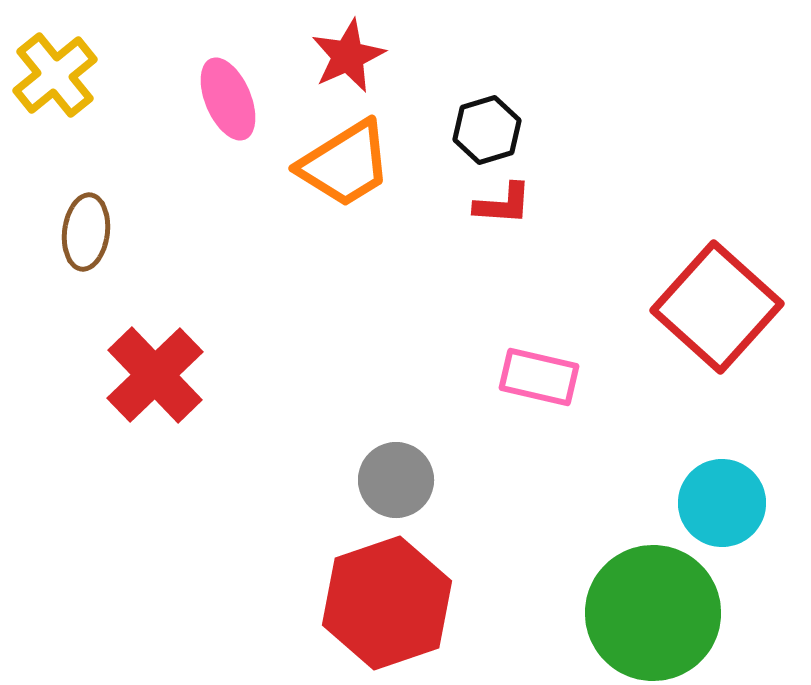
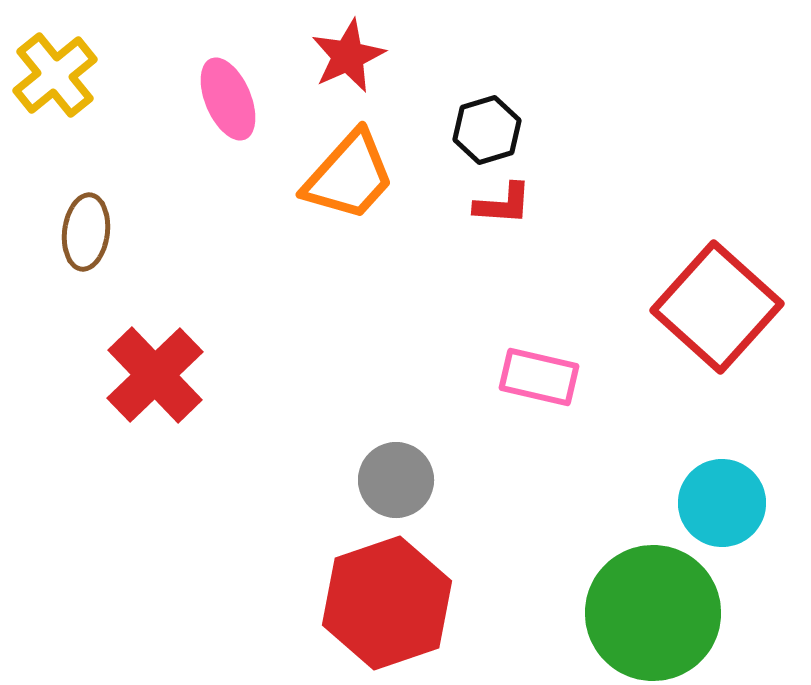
orange trapezoid: moved 4 px right, 12 px down; rotated 16 degrees counterclockwise
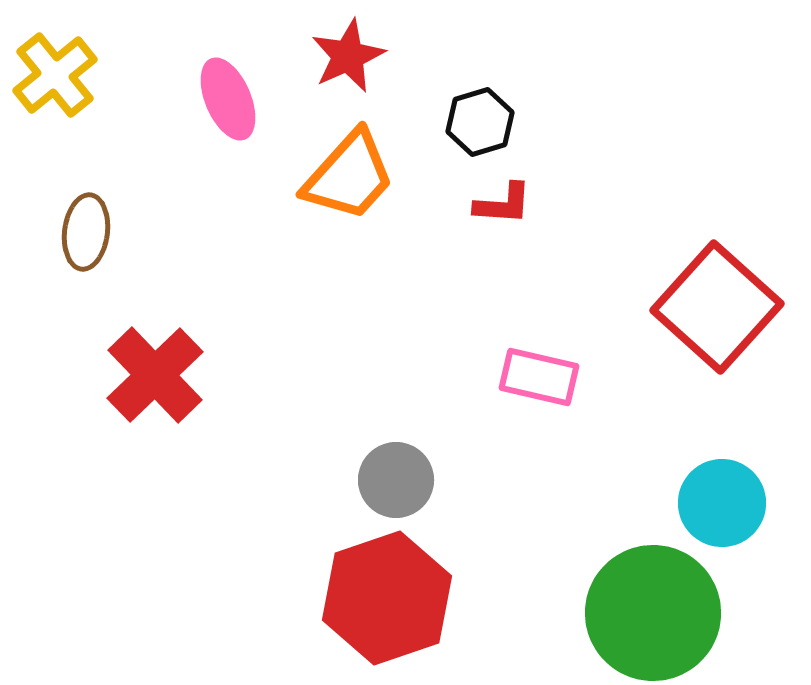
black hexagon: moved 7 px left, 8 px up
red hexagon: moved 5 px up
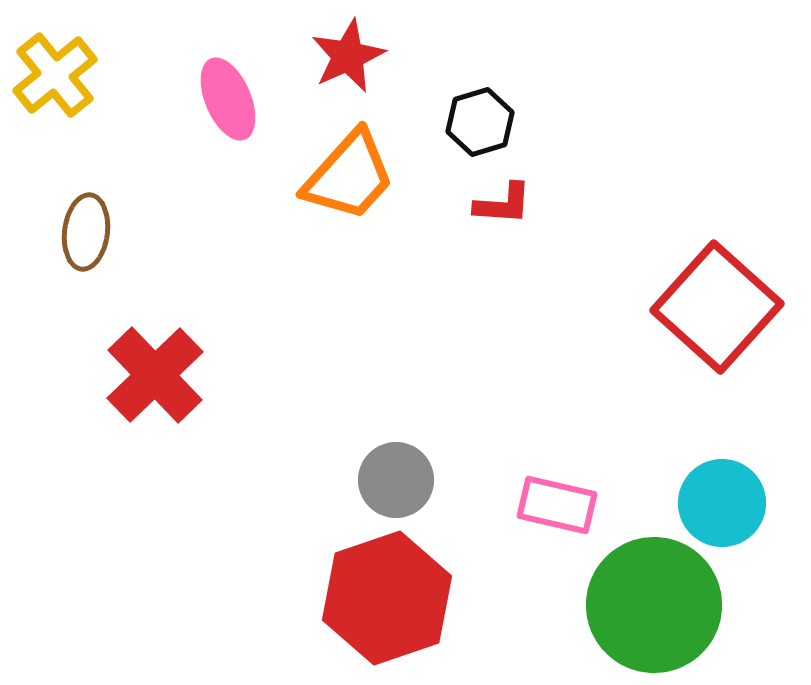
pink rectangle: moved 18 px right, 128 px down
green circle: moved 1 px right, 8 px up
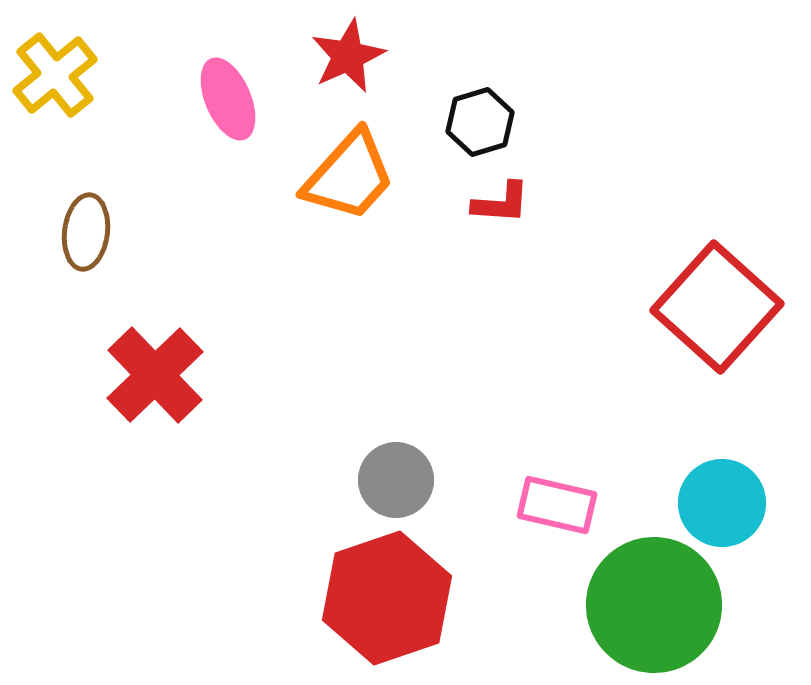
red L-shape: moved 2 px left, 1 px up
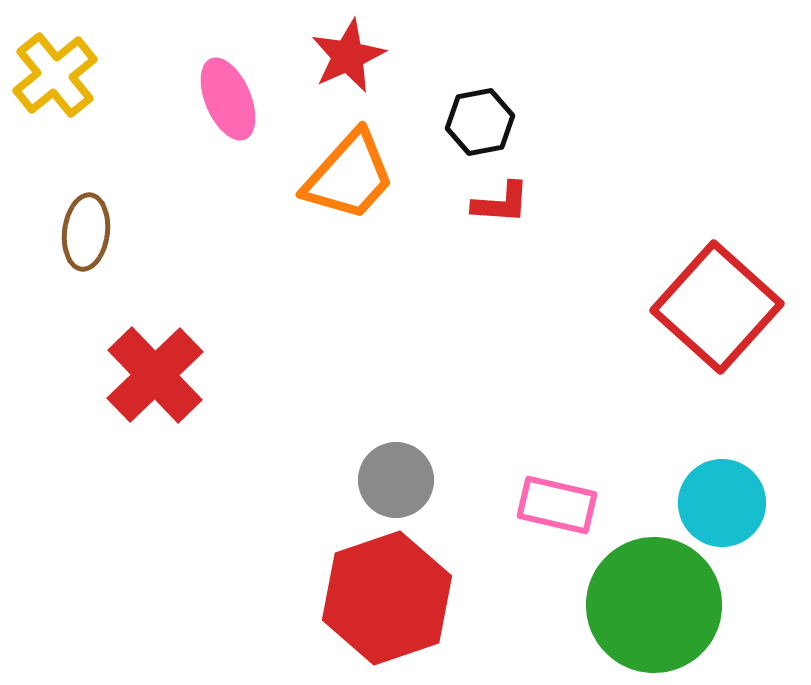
black hexagon: rotated 6 degrees clockwise
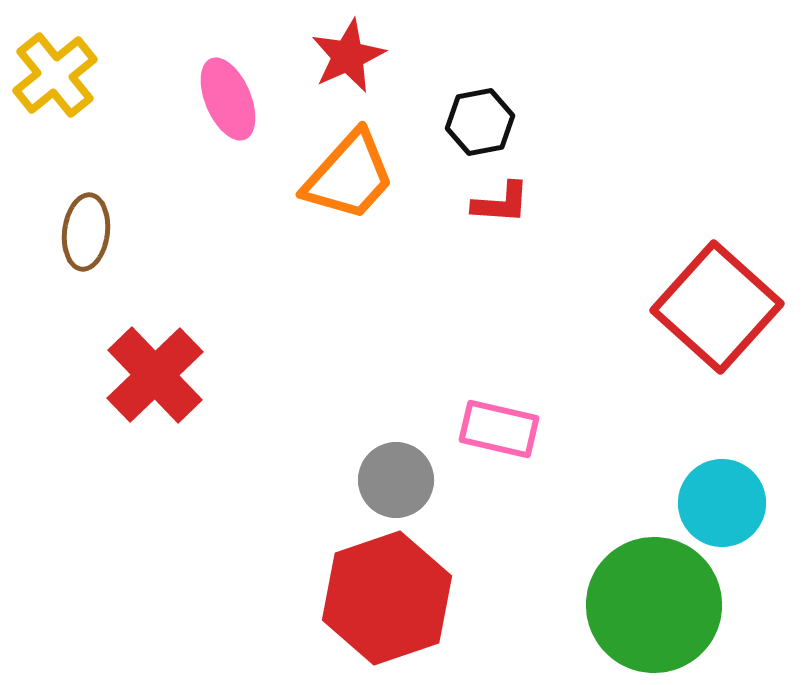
pink rectangle: moved 58 px left, 76 px up
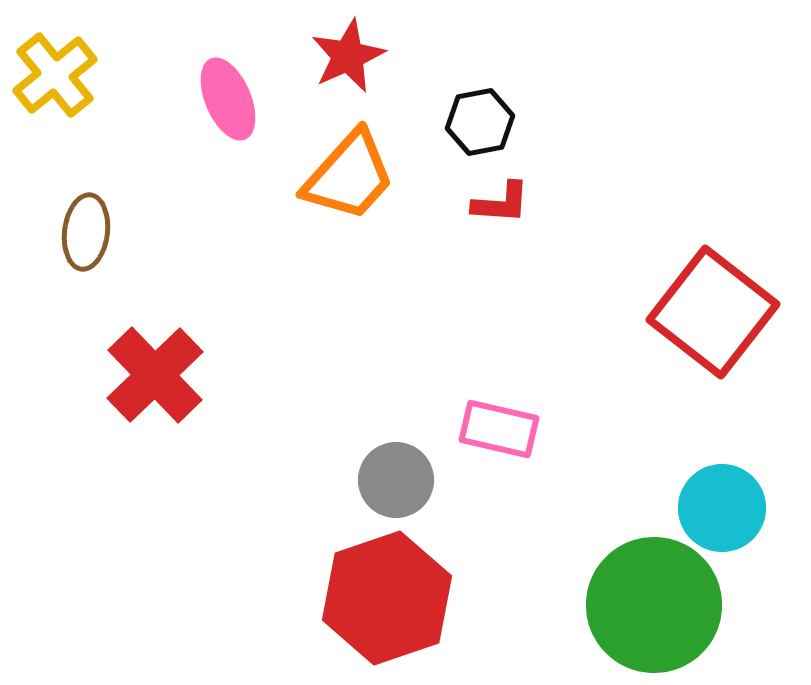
red square: moved 4 px left, 5 px down; rotated 4 degrees counterclockwise
cyan circle: moved 5 px down
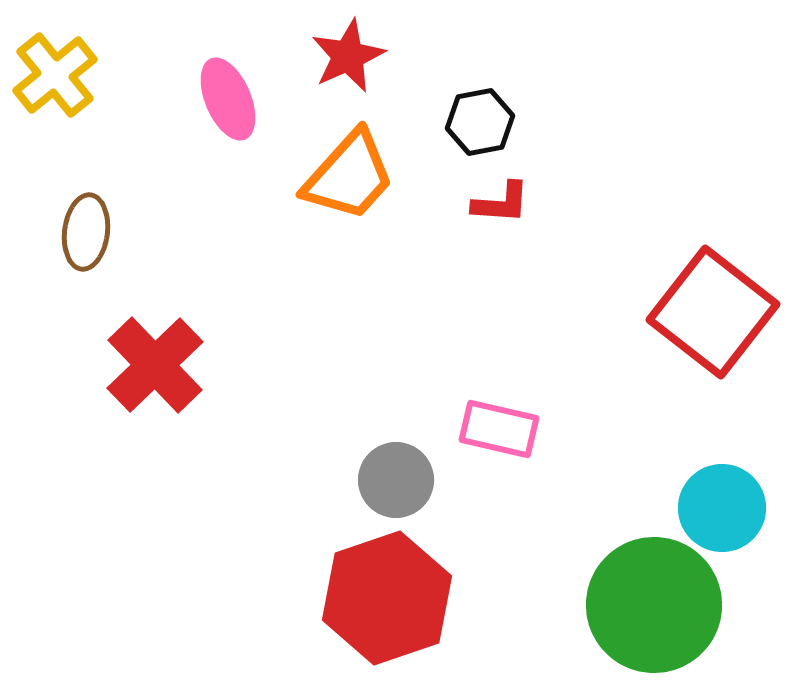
red cross: moved 10 px up
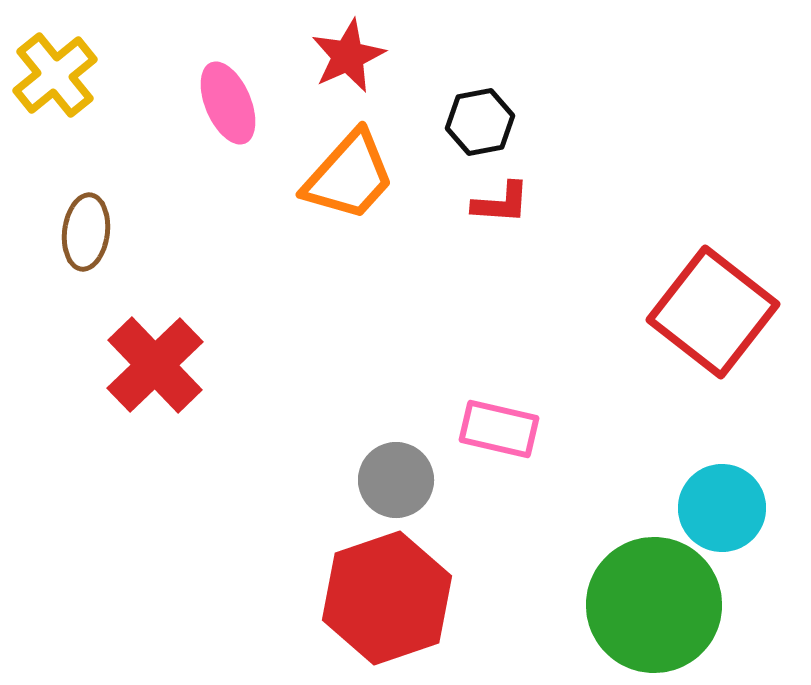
pink ellipse: moved 4 px down
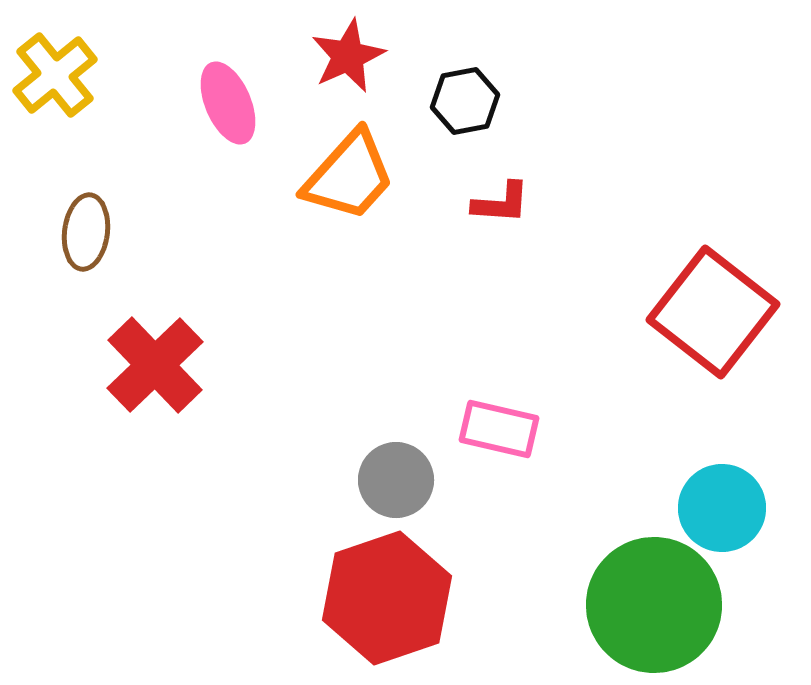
black hexagon: moved 15 px left, 21 px up
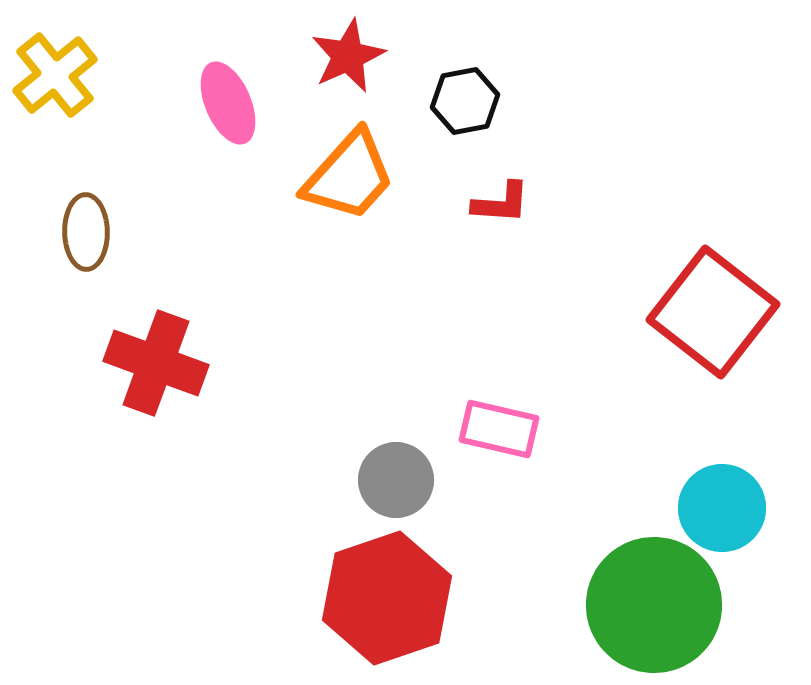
brown ellipse: rotated 8 degrees counterclockwise
red cross: moved 1 px right, 2 px up; rotated 26 degrees counterclockwise
